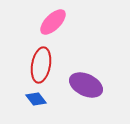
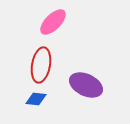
blue diamond: rotated 45 degrees counterclockwise
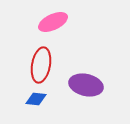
pink ellipse: rotated 20 degrees clockwise
purple ellipse: rotated 12 degrees counterclockwise
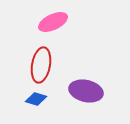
purple ellipse: moved 6 px down
blue diamond: rotated 10 degrees clockwise
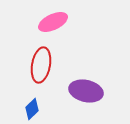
blue diamond: moved 4 px left, 10 px down; rotated 60 degrees counterclockwise
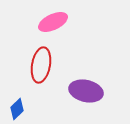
blue diamond: moved 15 px left
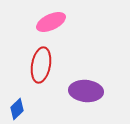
pink ellipse: moved 2 px left
purple ellipse: rotated 8 degrees counterclockwise
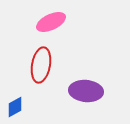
blue diamond: moved 2 px left, 2 px up; rotated 15 degrees clockwise
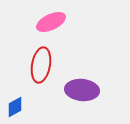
purple ellipse: moved 4 px left, 1 px up
